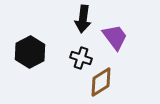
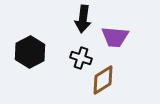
purple trapezoid: rotated 132 degrees clockwise
brown diamond: moved 2 px right, 2 px up
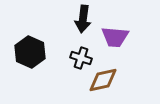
black hexagon: rotated 8 degrees counterclockwise
brown diamond: rotated 20 degrees clockwise
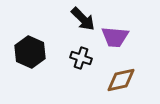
black arrow: rotated 52 degrees counterclockwise
brown diamond: moved 18 px right
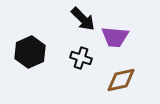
black hexagon: rotated 12 degrees clockwise
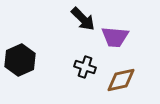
black hexagon: moved 10 px left, 8 px down
black cross: moved 4 px right, 9 px down
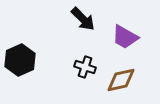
purple trapezoid: moved 10 px right; rotated 24 degrees clockwise
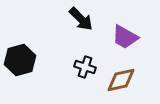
black arrow: moved 2 px left
black hexagon: rotated 8 degrees clockwise
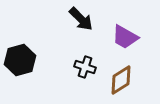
brown diamond: rotated 20 degrees counterclockwise
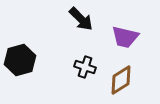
purple trapezoid: rotated 16 degrees counterclockwise
